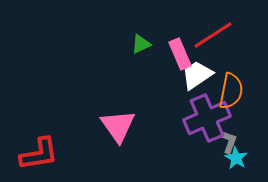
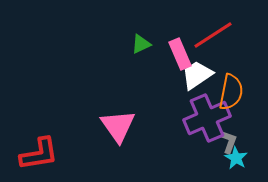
orange semicircle: moved 1 px down
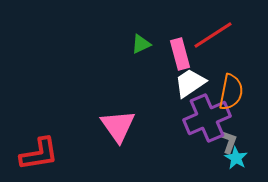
pink rectangle: rotated 8 degrees clockwise
white trapezoid: moved 7 px left, 8 px down
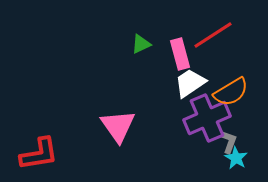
orange semicircle: rotated 48 degrees clockwise
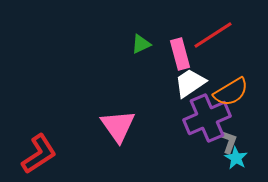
red L-shape: rotated 24 degrees counterclockwise
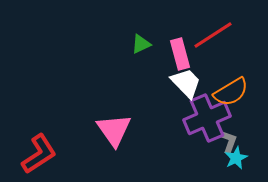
white trapezoid: moved 4 px left; rotated 80 degrees clockwise
pink triangle: moved 4 px left, 4 px down
cyan star: rotated 15 degrees clockwise
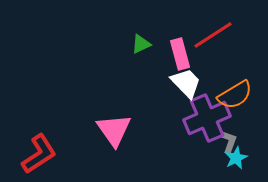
orange semicircle: moved 4 px right, 3 px down
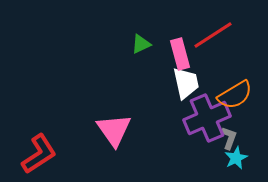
white trapezoid: rotated 32 degrees clockwise
gray L-shape: moved 4 px up
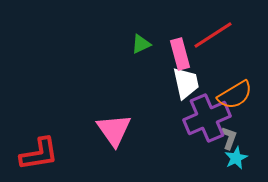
red L-shape: rotated 24 degrees clockwise
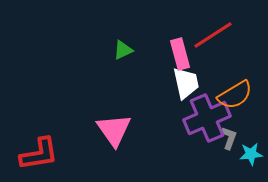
green triangle: moved 18 px left, 6 px down
cyan star: moved 15 px right, 4 px up; rotated 20 degrees clockwise
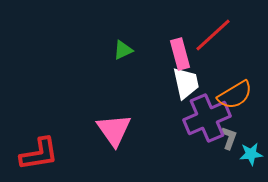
red line: rotated 9 degrees counterclockwise
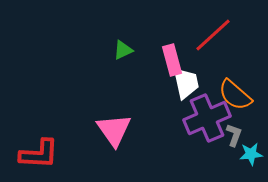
pink rectangle: moved 8 px left, 6 px down
orange semicircle: rotated 72 degrees clockwise
gray L-shape: moved 5 px right, 3 px up
red L-shape: rotated 12 degrees clockwise
